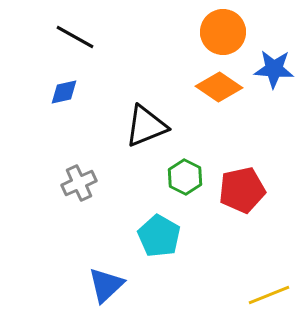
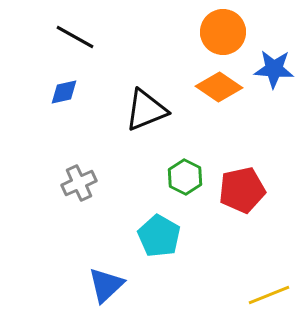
black triangle: moved 16 px up
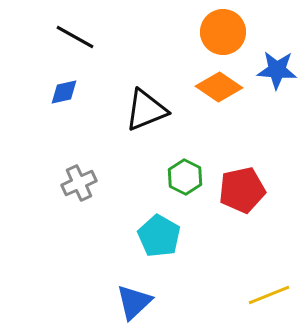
blue star: moved 3 px right, 1 px down
blue triangle: moved 28 px right, 17 px down
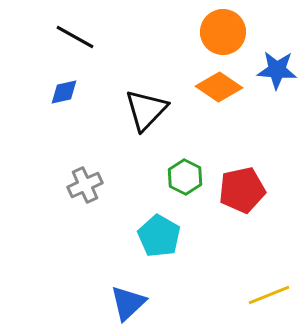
black triangle: rotated 24 degrees counterclockwise
gray cross: moved 6 px right, 2 px down
blue triangle: moved 6 px left, 1 px down
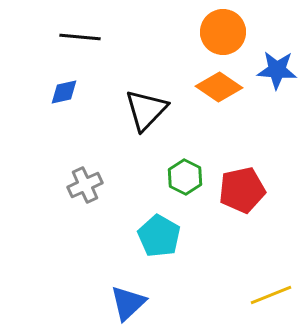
black line: moved 5 px right; rotated 24 degrees counterclockwise
yellow line: moved 2 px right
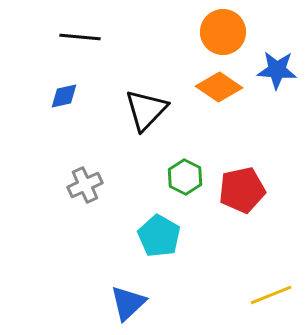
blue diamond: moved 4 px down
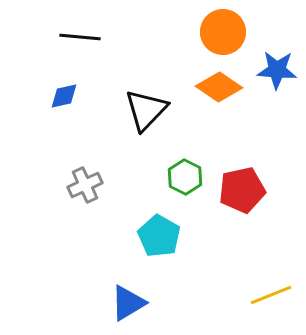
blue triangle: rotated 12 degrees clockwise
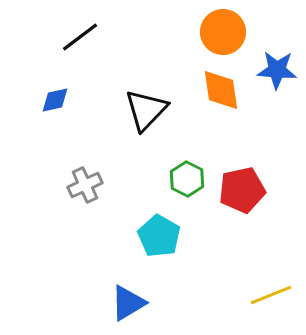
black line: rotated 42 degrees counterclockwise
orange diamond: moved 2 px right, 3 px down; rotated 48 degrees clockwise
blue diamond: moved 9 px left, 4 px down
green hexagon: moved 2 px right, 2 px down
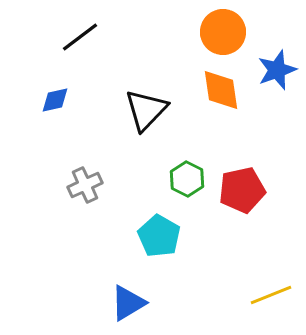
blue star: rotated 24 degrees counterclockwise
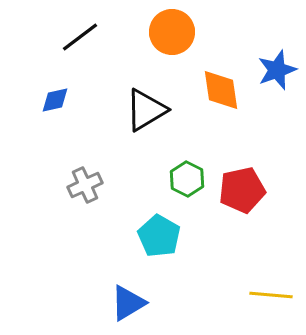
orange circle: moved 51 px left
black triangle: rotated 15 degrees clockwise
yellow line: rotated 27 degrees clockwise
